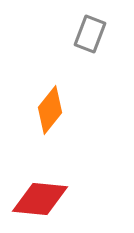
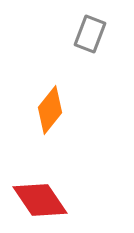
red diamond: moved 1 px down; rotated 50 degrees clockwise
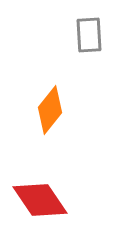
gray rectangle: moved 1 px left, 1 px down; rotated 24 degrees counterclockwise
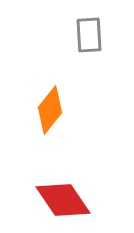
red diamond: moved 23 px right
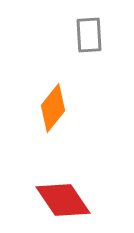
orange diamond: moved 3 px right, 2 px up
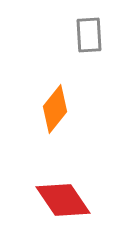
orange diamond: moved 2 px right, 1 px down
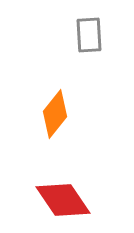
orange diamond: moved 5 px down
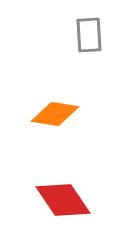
orange diamond: rotated 60 degrees clockwise
